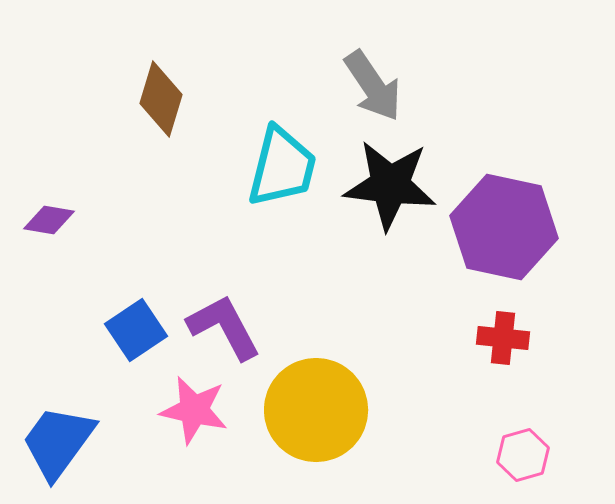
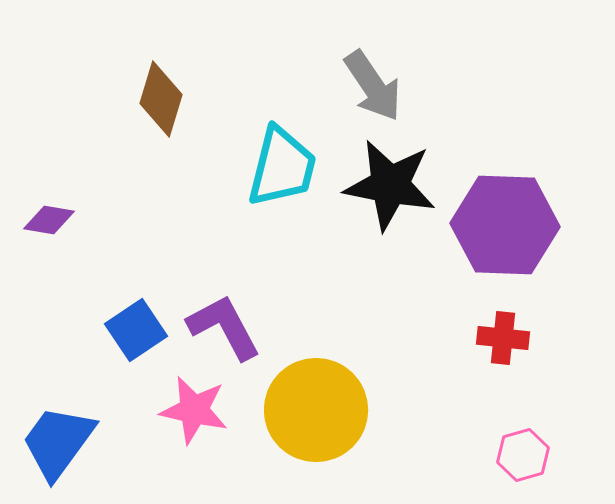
black star: rotated 4 degrees clockwise
purple hexagon: moved 1 px right, 2 px up; rotated 10 degrees counterclockwise
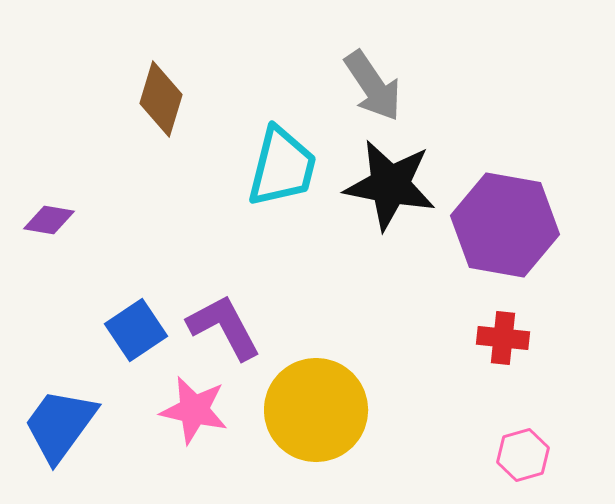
purple hexagon: rotated 8 degrees clockwise
blue trapezoid: moved 2 px right, 17 px up
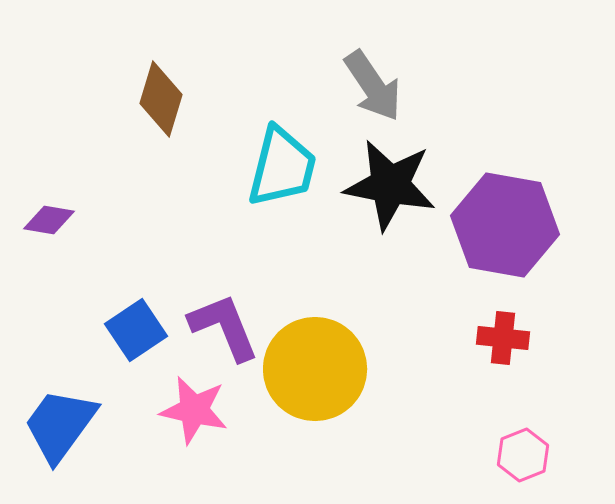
purple L-shape: rotated 6 degrees clockwise
yellow circle: moved 1 px left, 41 px up
pink hexagon: rotated 6 degrees counterclockwise
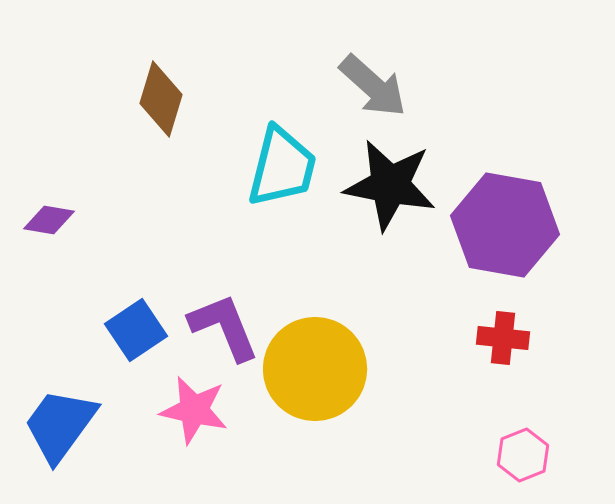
gray arrow: rotated 14 degrees counterclockwise
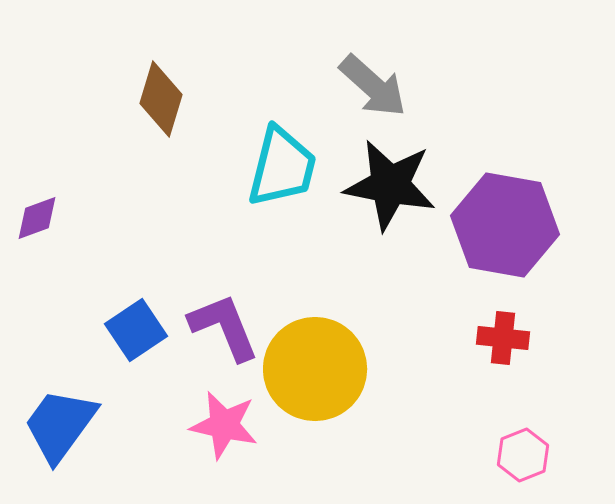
purple diamond: moved 12 px left, 2 px up; rotated 30 degrees counterclockwise
pink star: moved 30 px right, 15 px down
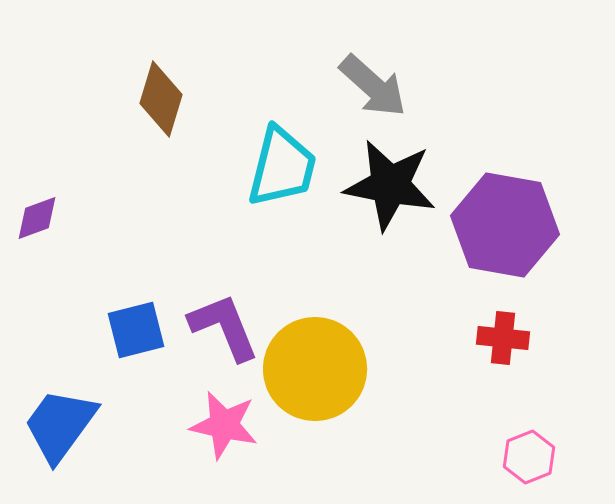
blue square: rotated 20 degrees clockwise
pink hexagon: moved 6 px right, 2 px down
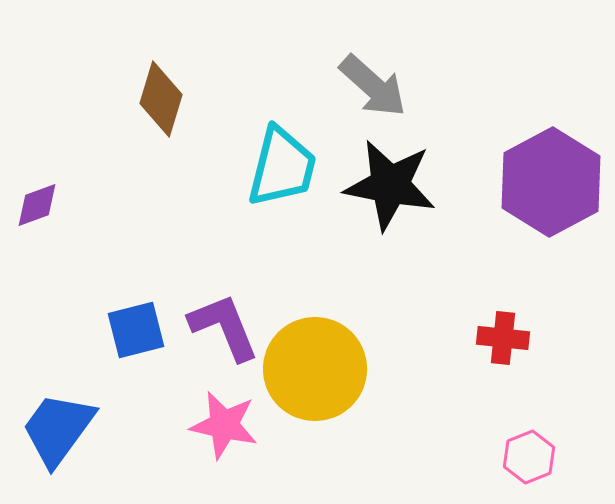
purple diamond: moved 13 px up
purple hexagon: moved 46 px right, 43 px up; rotated 22 degrees clockwise
blue trapezoid: moved 2 px left, 4 px down
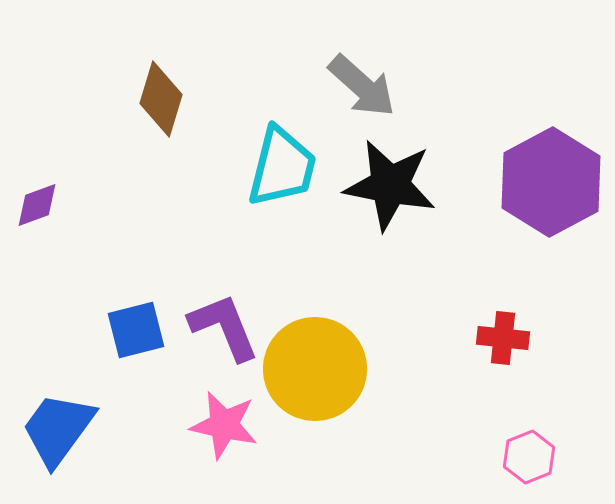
gray arrow: moved 11 px left
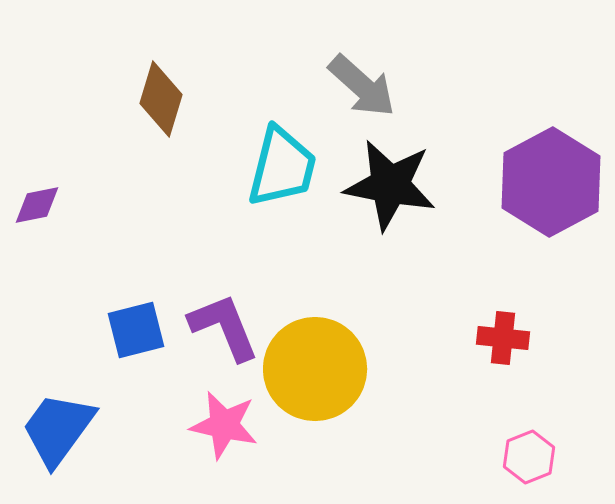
purple diamond: rotated 9 degrees clockwise
